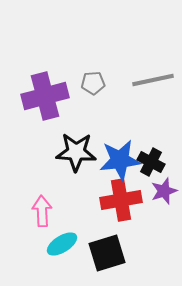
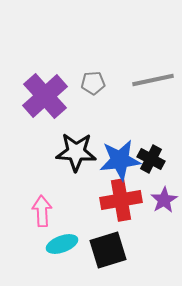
purple cross: rotated 27 degrees counterclockwise
black cross: moved 3 px up
purple star: moved 9 px down; rotated 12 degrees counterclockwise
cyan ellipse: rotated 12 degrees clockwise
black square: moved 1 px right, 3 px up
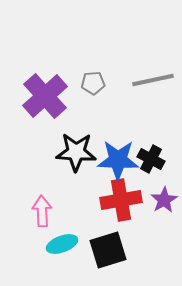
blue star: moved 2 px left; rotated 9 degrees clockwise
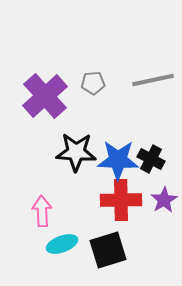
red cross: rotated 9 degrees clockwise
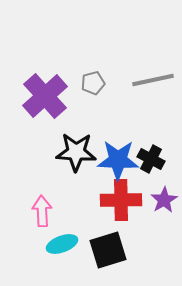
gray pentagon: rotated 10 degrees counterclockwise
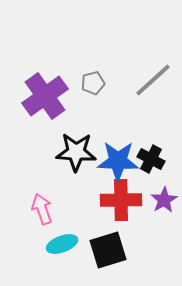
gray line: rotated 30 degrees counterclockwise
purple cross: rotated 6 degrees clockwise
blue star: moved 1 px down
pink arrow: moved 2 px up; rotated 16 degrees counterclockwise
